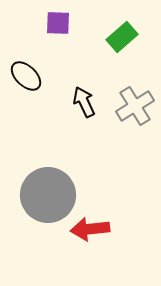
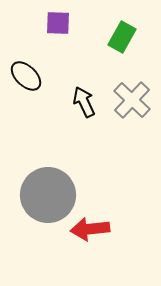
green rectangle: rotated 20 degrees counterclockwise
gray cross: moved 3 px left, 6 px up; rotated 15 degrees counterclockwise
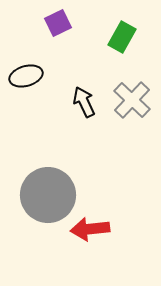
purple square: rotated 28 degrees counterclockwise
black ellipse: rotated 60 degrees counterclockwise
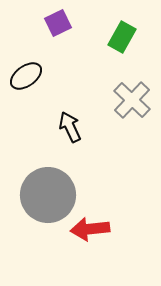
black ellipse: rotated 20 degrees counterclockwise
black arrow: moved 14 px left, 25 px down
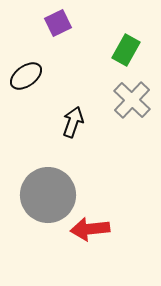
green rectangle: moved 4 px right, 13 px down
black arrow: moved 3 px right, 5 px up; rotated 44 degrees clockwise
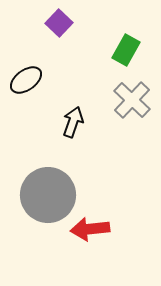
purple square: moved 1 px right; rotated 20 degrees counterclockwise
black ellipse: moved 4 px down
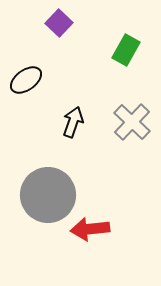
gray cross: moved 22 px down
